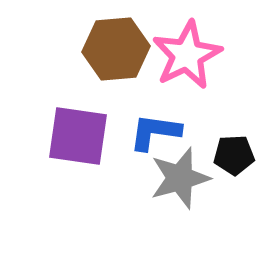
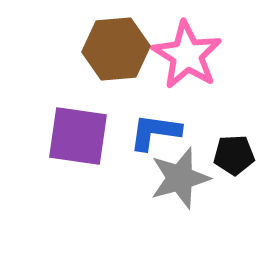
pink star: rotated 14 degrees counterclockwise
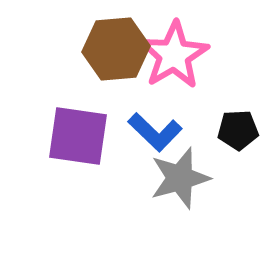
pink star: moved 13 px left; rotated 10 degrees clockwise
blue L-shape: rotated 144 degrees counterclockwise
black pentagon: moved 4 px right, 25 px up
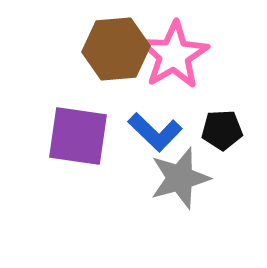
black pentagon: moved 16 px left
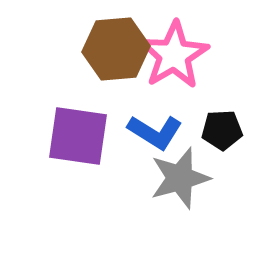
blue L-shape: rotated 12 degrees counterclockwise
